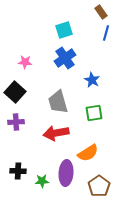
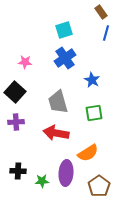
red arrow: rotated 20 degrees clockwise
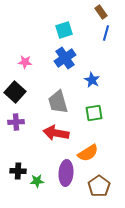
green star: moved 5 px left
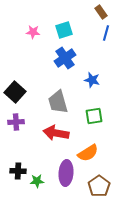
pink star: moved 8 px right, 30 px up
blue star: rotated 14 degrees counterclockwise
green square: moved 3 px down
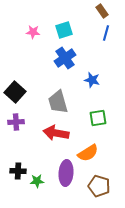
brown rectangle: moved 1 px right, 1 px up
green square: moved 4 px right, 2 px down
brown pentagon: rotated 20 degrees counterclockwise
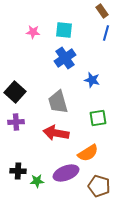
cyan square: rotated 24 degrees clockwise
purple ellipse: rotated 65 degrees clockwise
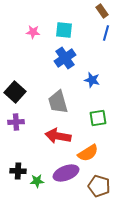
red arrow: moved 2 px right, 3 px down
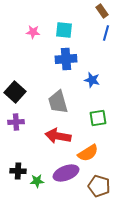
blue cross: moved 1 px right, 1 px down; rotated 30 degrees clockwise
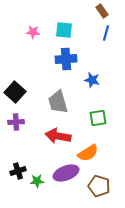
black cross: rotated 21 degrees counterclockwise
